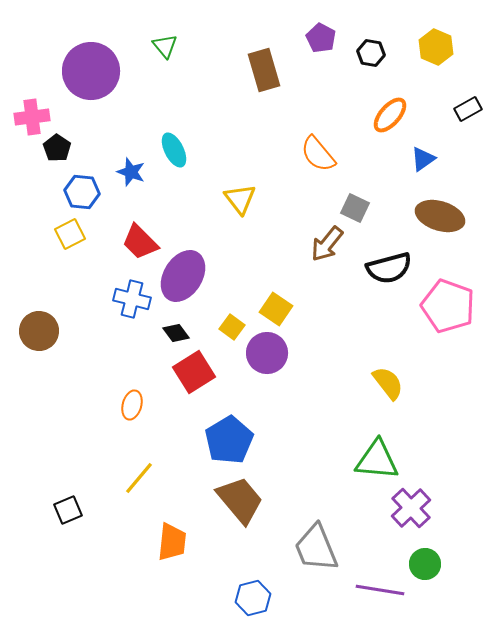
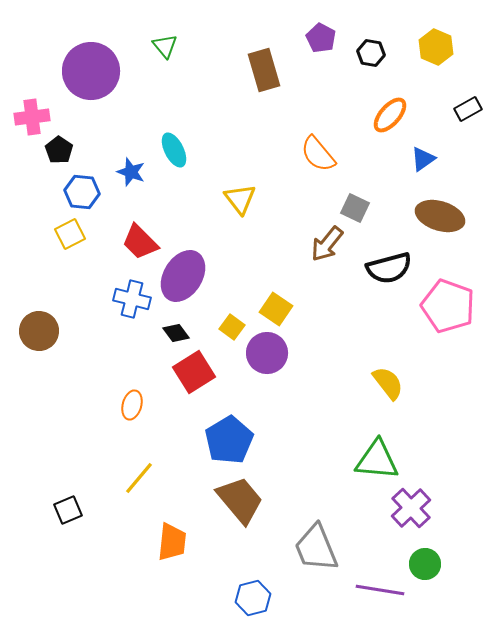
black pentagon at (57, 148): moved 2 px right, 2 px down
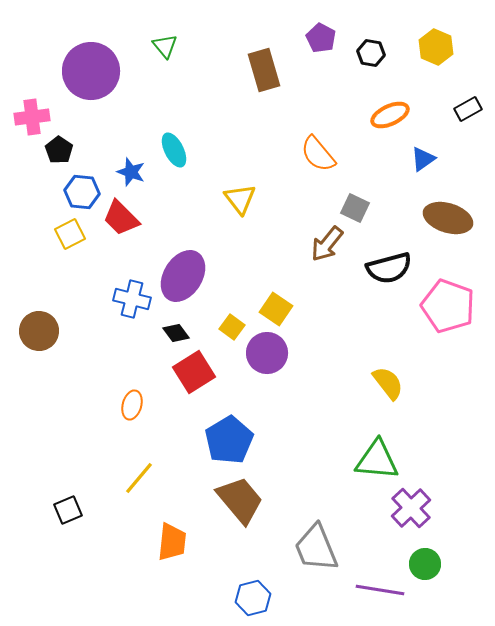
orange ellipse at (390, 115): rotated 24 degrees clockwise
brown ellipse at (440, 216): moved 8 px right, 2 px down
red trapezoid at (140, 242): moved 19 px left, 24 px up
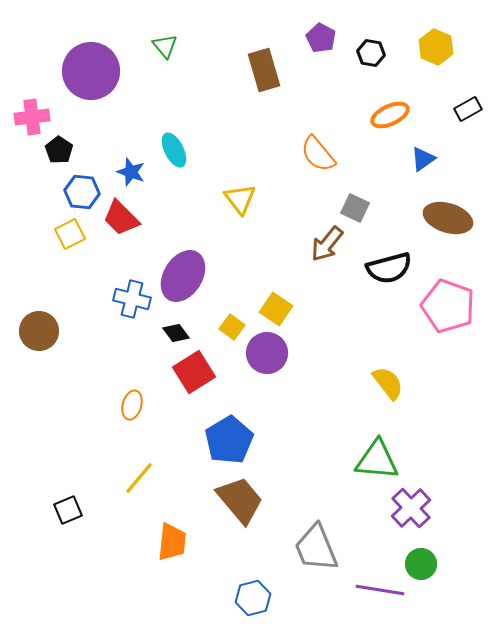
green circle at (425, 564): moved 4 px left
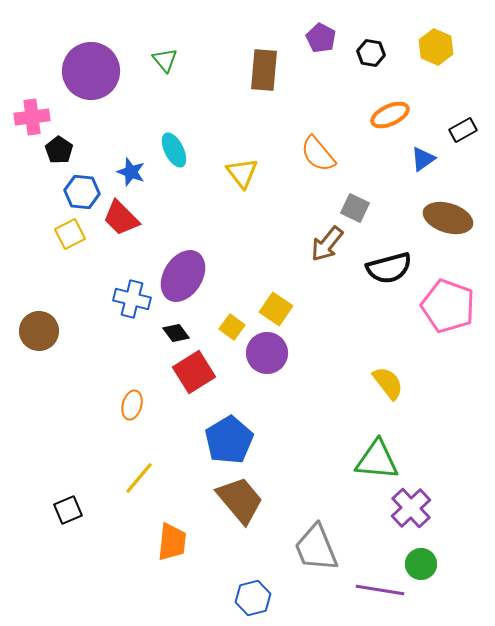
green triangle at (165, 46): moved 14 px down
brown rectangle at (264, 70): rotated 21 degrees clockwise
black rectangle at (468, 109): moved 5 px left, 21 px down
yellow triangle at (240, 199): moved 2 px right, 26 px up
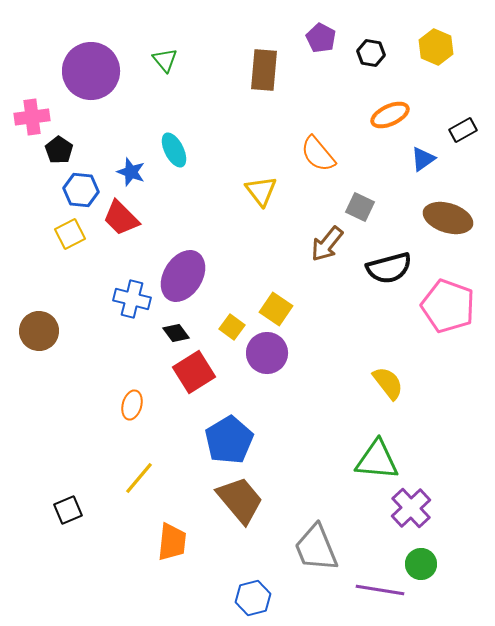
yellow triangle at (242, 173): moved 19 px right, 18 px down
blue hexagon at (82, 192): moved 1 px left, 2 px up
gray square at (355, 208): moved 5 px right, 1 px up
